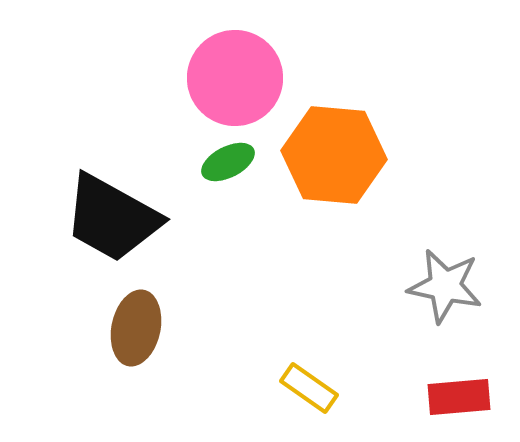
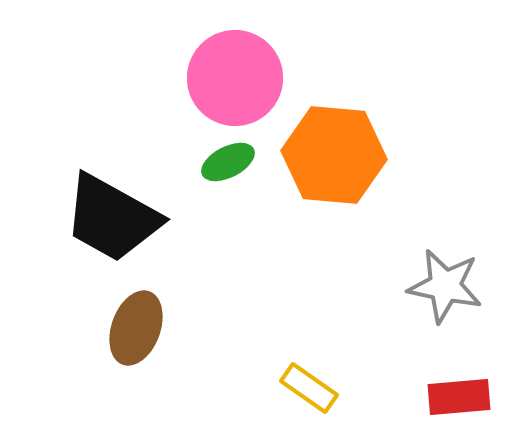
brown ellipse: rotated 8 degrees clockwise
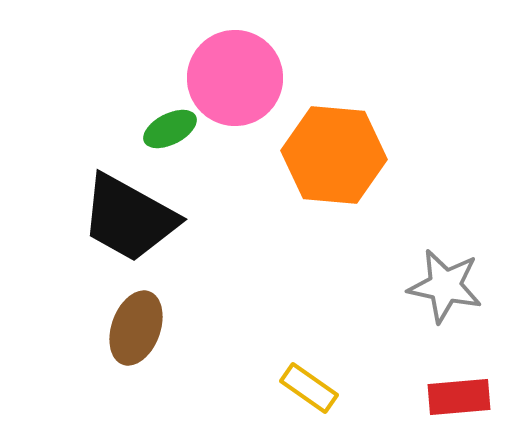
green ellipse: moved 58 px left, 33 px up
black trapezoid: moved 17 px right
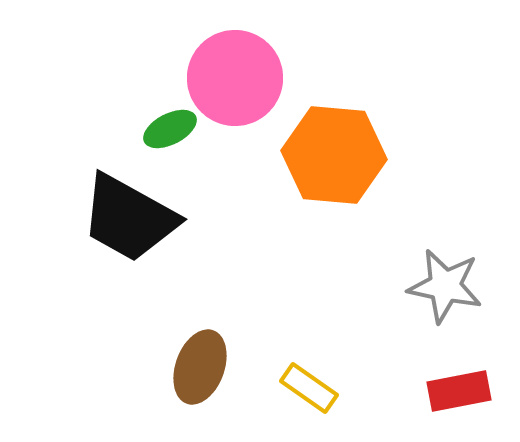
brown ellipse: moved 64 px right, 39 px down
red rectangle: moved 6 px up; rotated 6 degrees counterclockwise
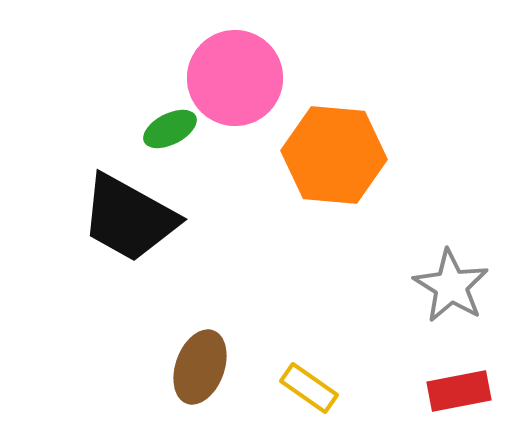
gray star: moved 6 px right; rotated 20 degrees clockwise
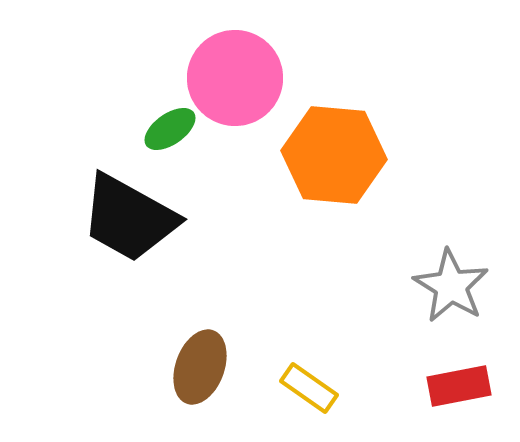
green ellipse: rotated 8 degrees counterclockwise
red rectangle: moved 5 px up
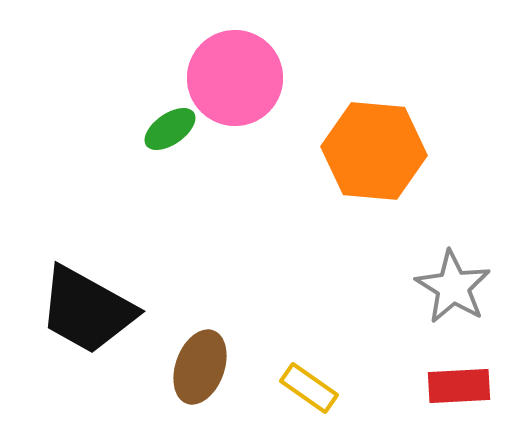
orange hexagon: moved 40 px right, 4 px up
black trapezoid: moved 42 px left, 92 px down
gray star: moved 2 px right, 1 px down
red rectangle: rotated 8 degrees clockwise
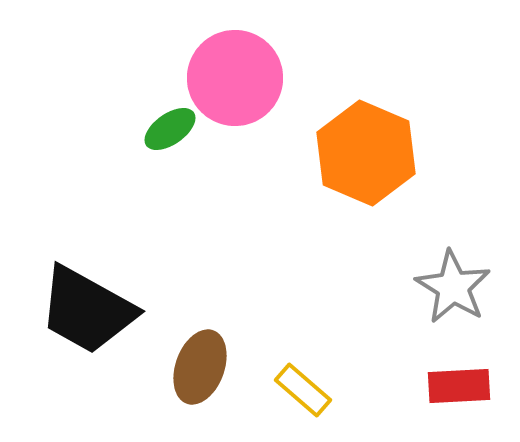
orange hexagon: moved 8 px left, 2 px down; rotated 18 degrees clockwise
yellow rectangle: moved 6 px left, 2 px down; rotated 6 degrees clockwise
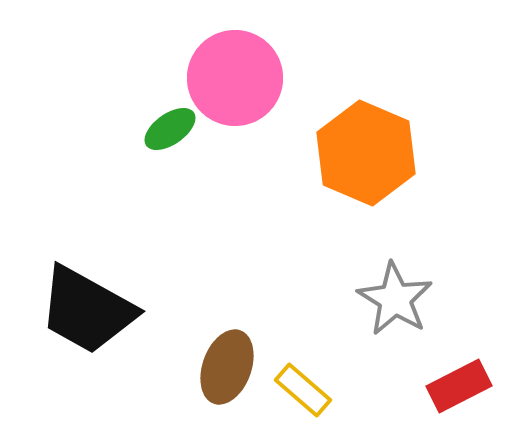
gray star: moved 58 px left, 12 px down
brown ellipse: moved 27 px right
red rectangle: rotated 24 degrees counterclockwise
